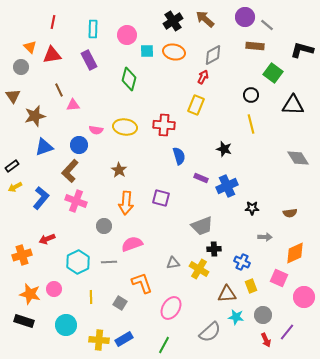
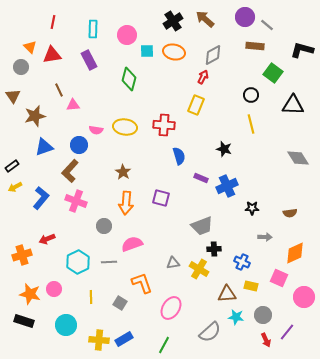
brown star at (119, 170): moved 4 px right, 2 px down
yellow rectangle at (251, 286): rotated 56 degrees counterclockwise
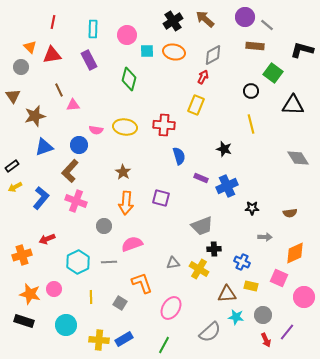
black circle at (251, 95): moved 4 px up
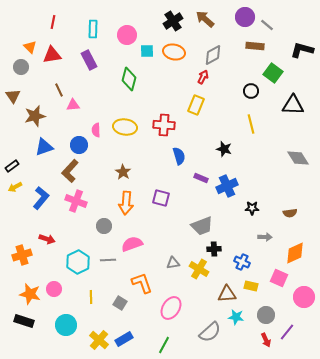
pink semicircle at (96, 130): rotated 80 degrees clockwise
red arrow at (47, 239): rotated 140 degrees counterclockwise
gray line at (109, 262): moved 1 px left, 2 px up
gray circle at (263, 315): moved 3 px right
yellow cross at (99, 340): rotated 36 degrees clockwise
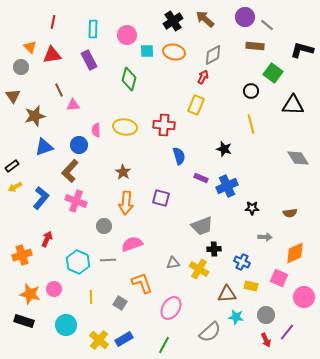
red arrow at (47, 239): rotated 84 degrees counterclockwise
cyan hexagon at (78, 262): rotated 10 degrees counterclockwise
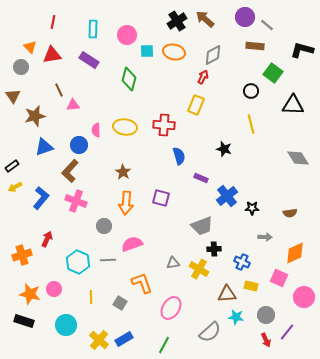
black cross at (173, 21): moved 4 px right
purple rectangle at (89, 60): rotated 30 degrees counterclockwise
blue cross at (227, 186): moved 10 px down; rotated 15 degrees counterclockwise
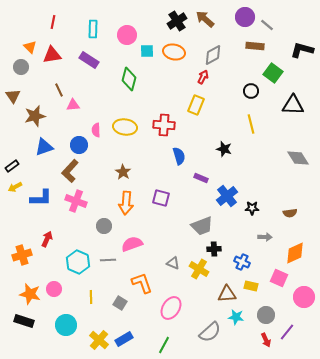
blue L-shape at (41, 198): rotated 50 degrees clockwise
gray triangle at (173, 263): rotated 32 degrees clockwise
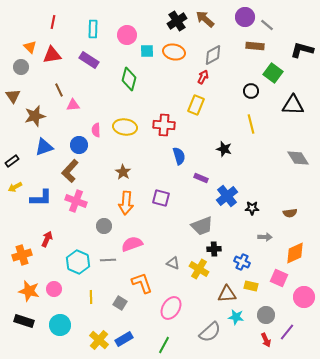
black rectangle at (12, 166): moved 5 px up
orange star at (30, 294): moved 1 px left, 3 px up
cyan circle at (66, 325): moved 6 px left
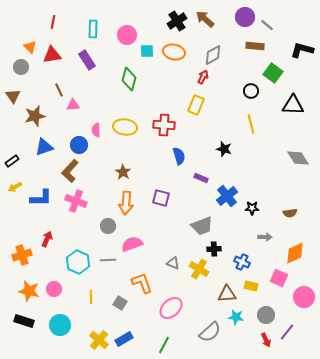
purple rectangle at (89, 60): moved 2 px left; rotated 24 degrees clockwise
gray circle at (104, 226): moved 4 px right
pink ellipse at (171, 308): rotated 15 degrees clockwise
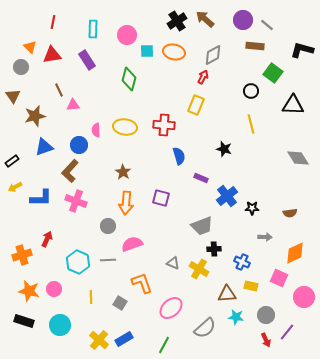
purple circle at (245, 17): moved 2 px left, 3 px down
gray semicircle at (210, 332): moved 5 px left, 4 px up
